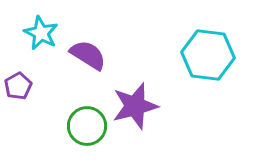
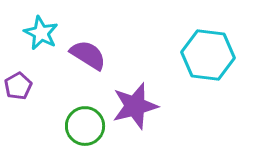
green circle: moved 2 px left
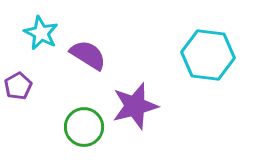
green circle: moved 1 px left, 1 px down
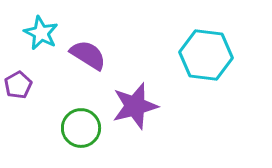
cyan hexagon: moved 2 px left
purple pentagon: moved 1 px up
green circle: moved 3 px left, 1 px down
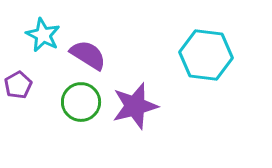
cyan star: moved 2 px right, 2 px down
green circle: moved 26 px up
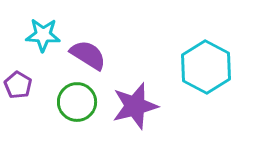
cyan star: rotated 24 degrees counterclockwise
cyan hexagon: moved 12 px down; rotated 21 degrees clockwise
purple pentagon: rotated 12 degrees counterclockwise
green circle: moved 4 px left
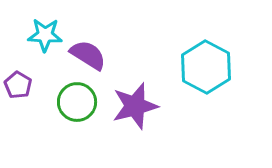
cyan star: moved 2 px right
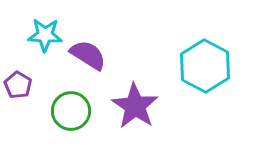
cyan hexagon: moved 1 px left, 1 px up
green circle: moved 6 px left, 9 px down
purple star: rotated 24 degrees counterclockwise
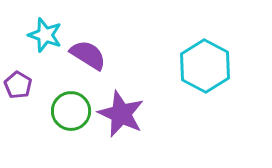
cyan star: rotated 16 degrees clockwise
purple star: moved 14 px left, 8 px down; rotated 9 degrees counterclockwise
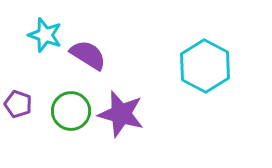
purple pentagon: moved 19 px down; rotated 12 degrees counterclockwise
purple star: rotated 9 degrees counterclockwise
